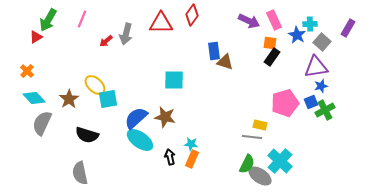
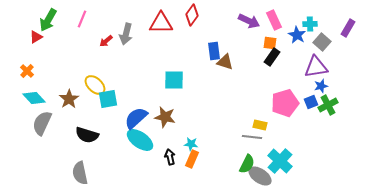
green cross at (325, 110): moved 3 px right, 5 px up
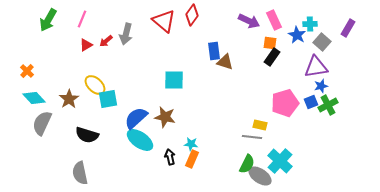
red triangle at (161, 23): moved 3 px right, 2 px up; rotated 40 degrees clockwise
red triangle at (36, 37): moved 50 px right, 8 px down
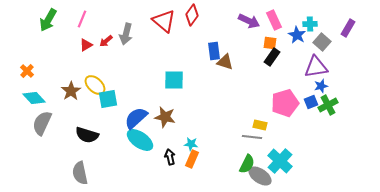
brown star at (69, 99): moved 2 px right, 8 px up
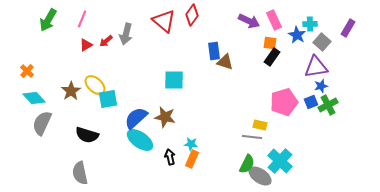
pink pentagon at (285, 103): moved 1 px left, 1 px up
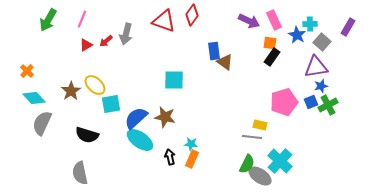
red triangle at (164, 21): rotated 20 degrees counterclockwise
purple rectangle at (348, 28): moved 1 px up
brown triangle at (225, 62): rotated 18 degrees clockwise
cyan square at (108, 99): moved 3 px right, 5 px down
